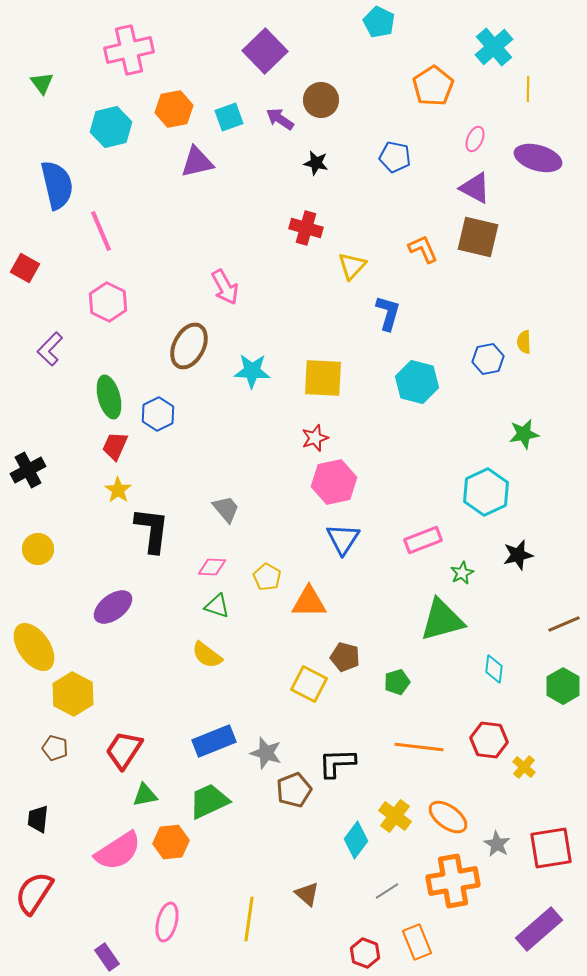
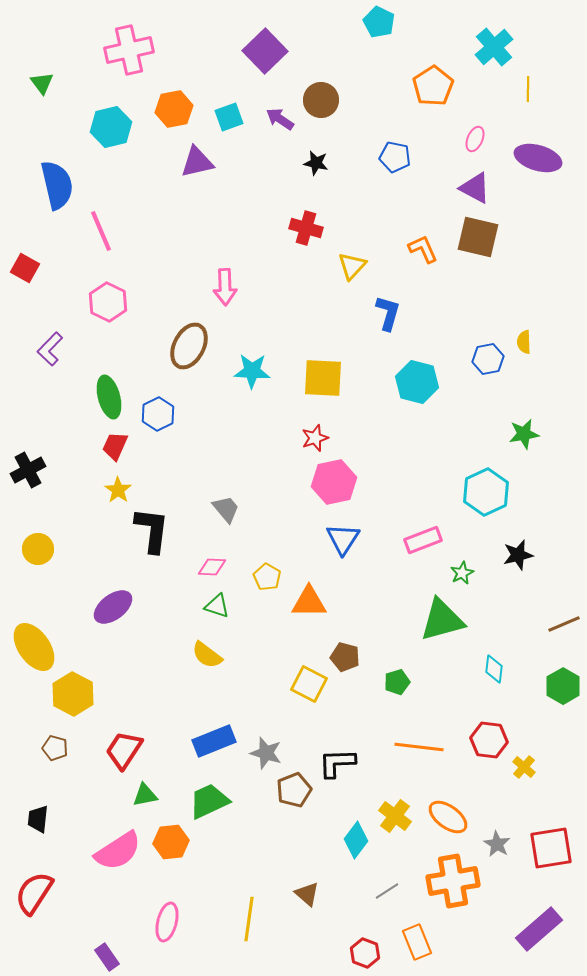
pink arrow at (225, 287): rotated 27 degrees clockwise
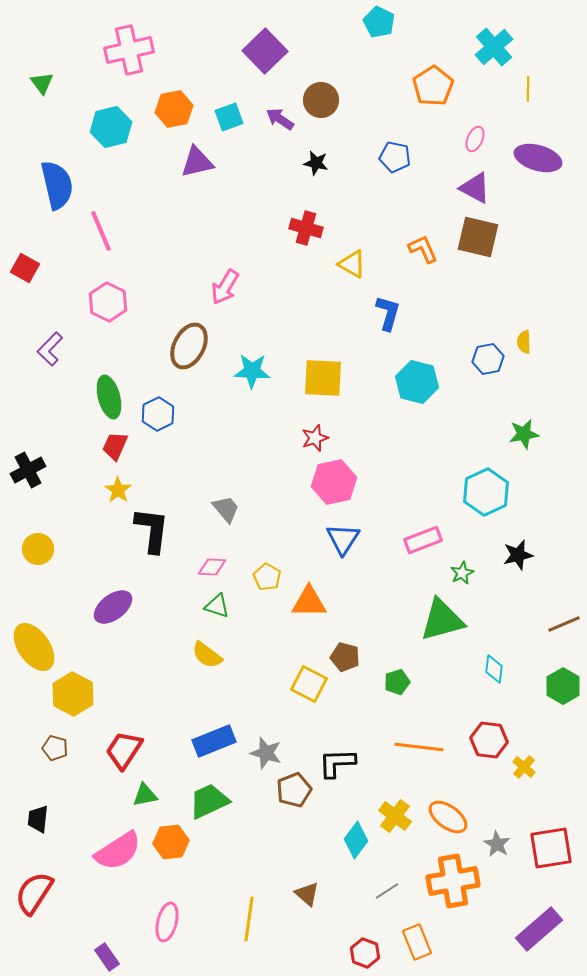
yellow triangle at (352, 266): moved 2 px up; rotated 44 degrees counterclockwise
pink arrow at (225, 287): rotated 33 degrees clockwise
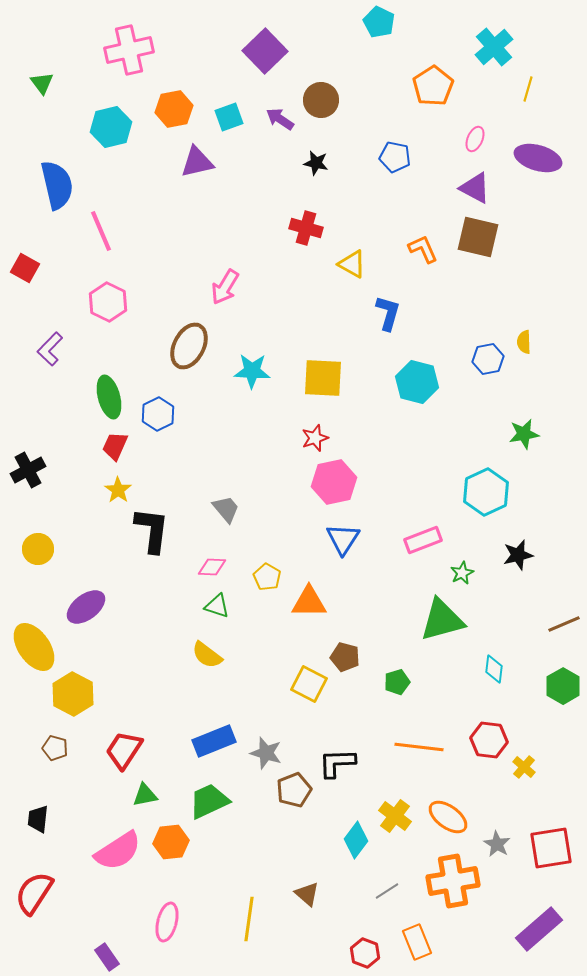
yellow line at (528, 89): rotated 15 degrees clockwise
purple ellipse at (113, 607): moved 27 px left
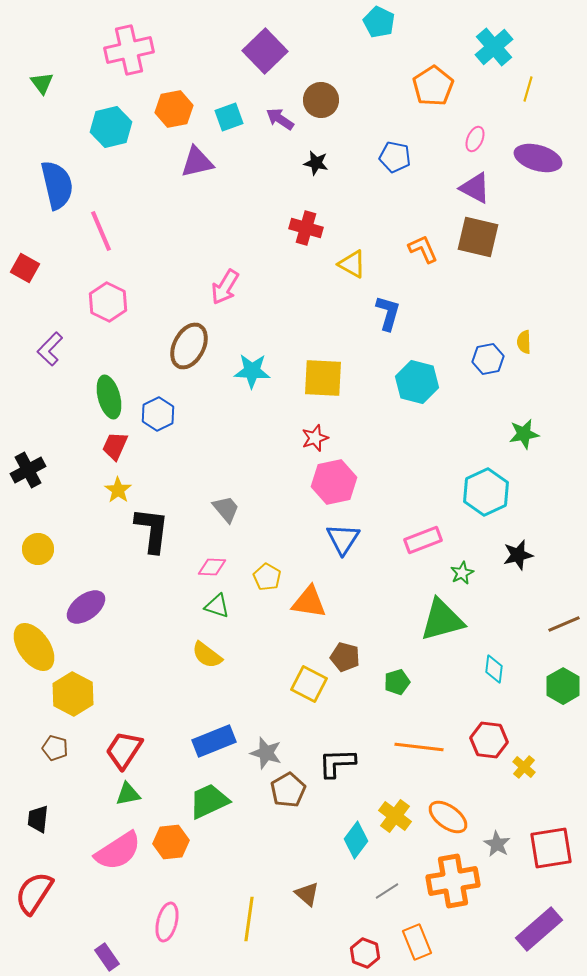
orange triangle at (309, 602): rotated 9 degrees clockwise
brown pentagon at (294, 790): moved 6 px left; rotated 8 degrees counterclockwise
green triangle at (145, 795): moved 17 px left, 1 px up
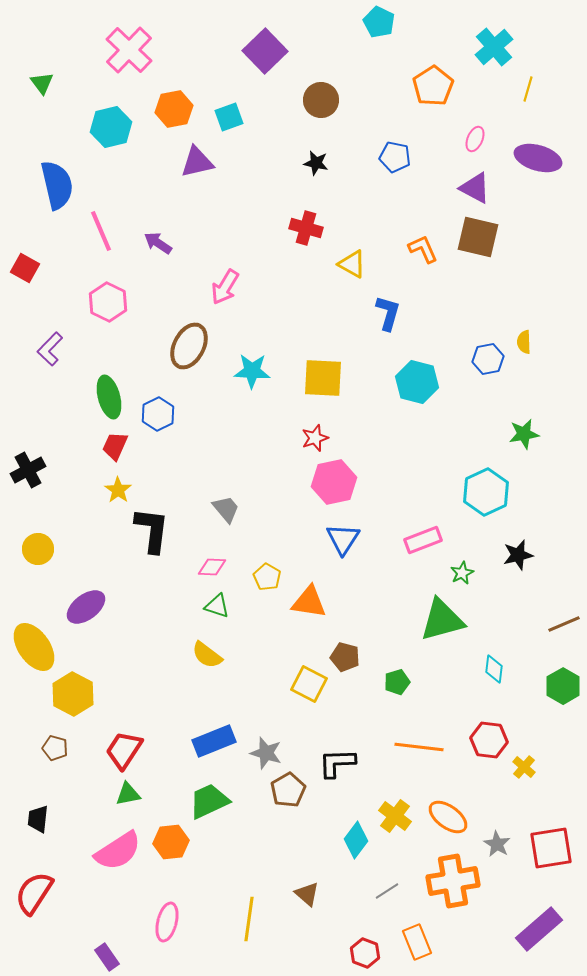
pink cross at (129, 50): rotated 33 degrees counterclockwise
purple arrow at (280, 119): moved 122 px left, 124 px down
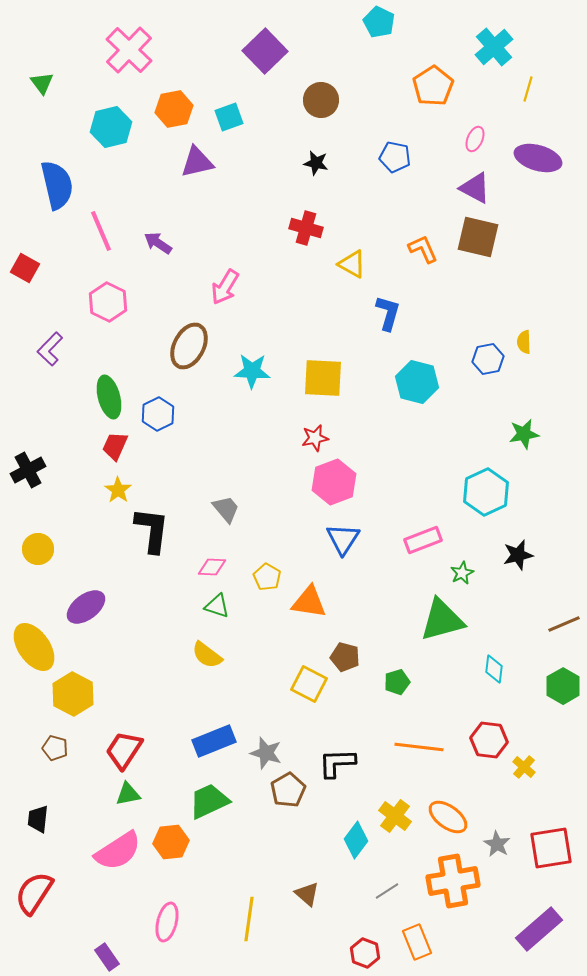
red star at (315, 438): rotated 8 degrees clockwise
pink hexagon at (334, 482): rotated 9 degrees counterclockwise
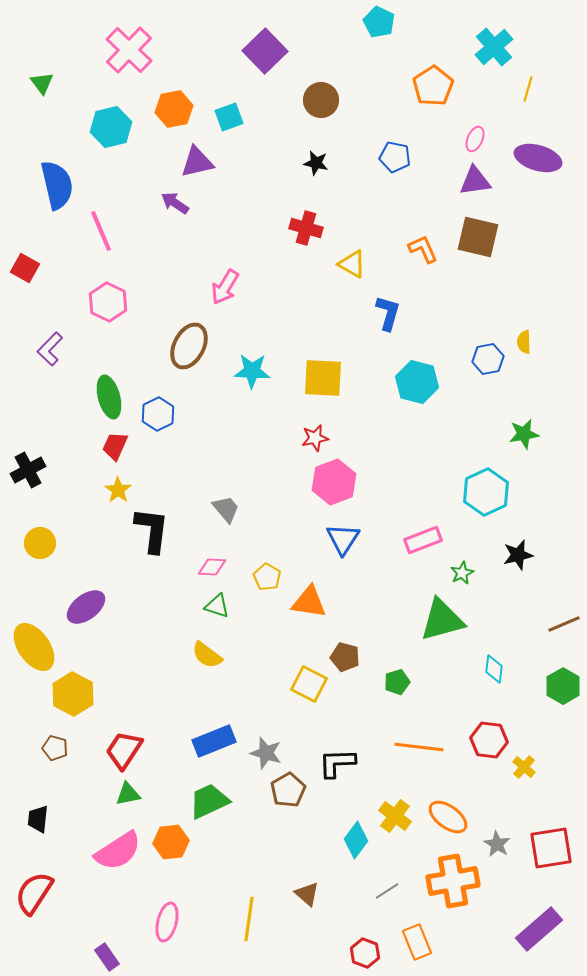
purple triangle at (475, 188): moved 7 px up; rotated 36 degrees counterclockwise
purple arrow at (158, 243): moved 17 px right, 40 px up
yellow circle at (38, 549): moved 2 px right, 6 px up
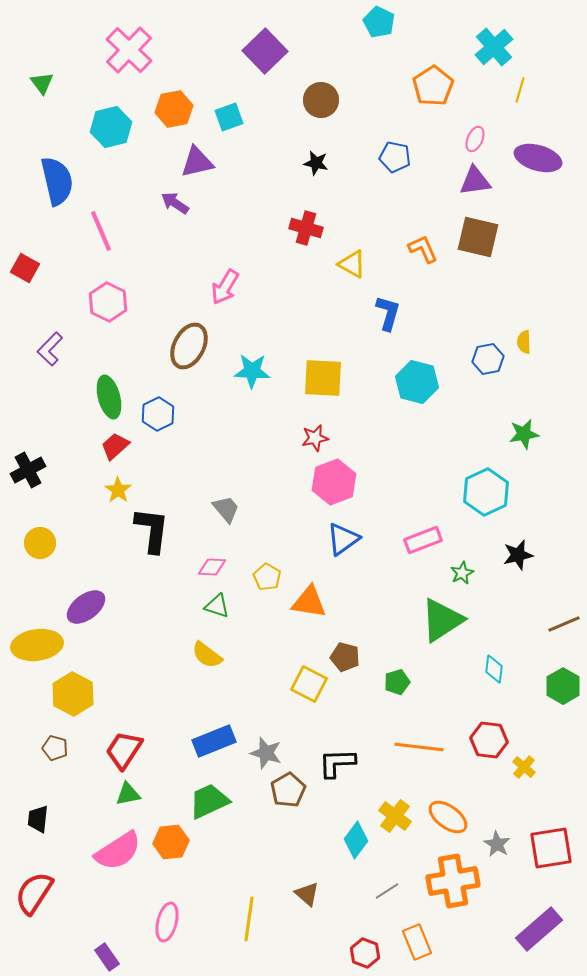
yellow line at (528, 89): moved 8 px left, 1 px down
blue semicircle at (57, 185): moved 4 px up
red trapezoid at (115, 446): rotated 24 degrees clockwise
blue triangle at (343, 539): rotated 21 degrees clockwise
green triangle at (442, 620): rotated 18 degrees counterclockwise
yellow ellipse at (34, 647): moved 3 px right, 2 px up; rotated 63 degrees counterclockwise
